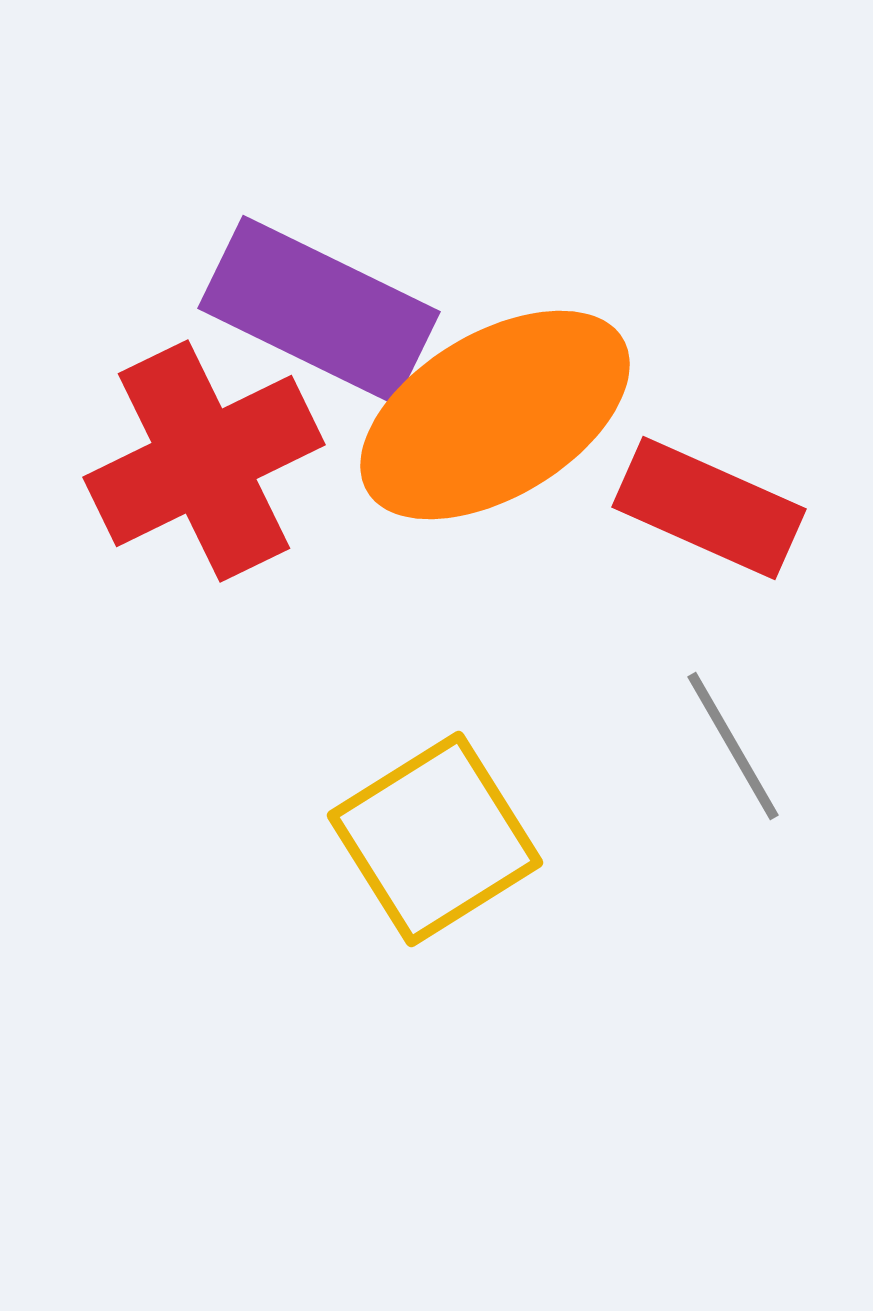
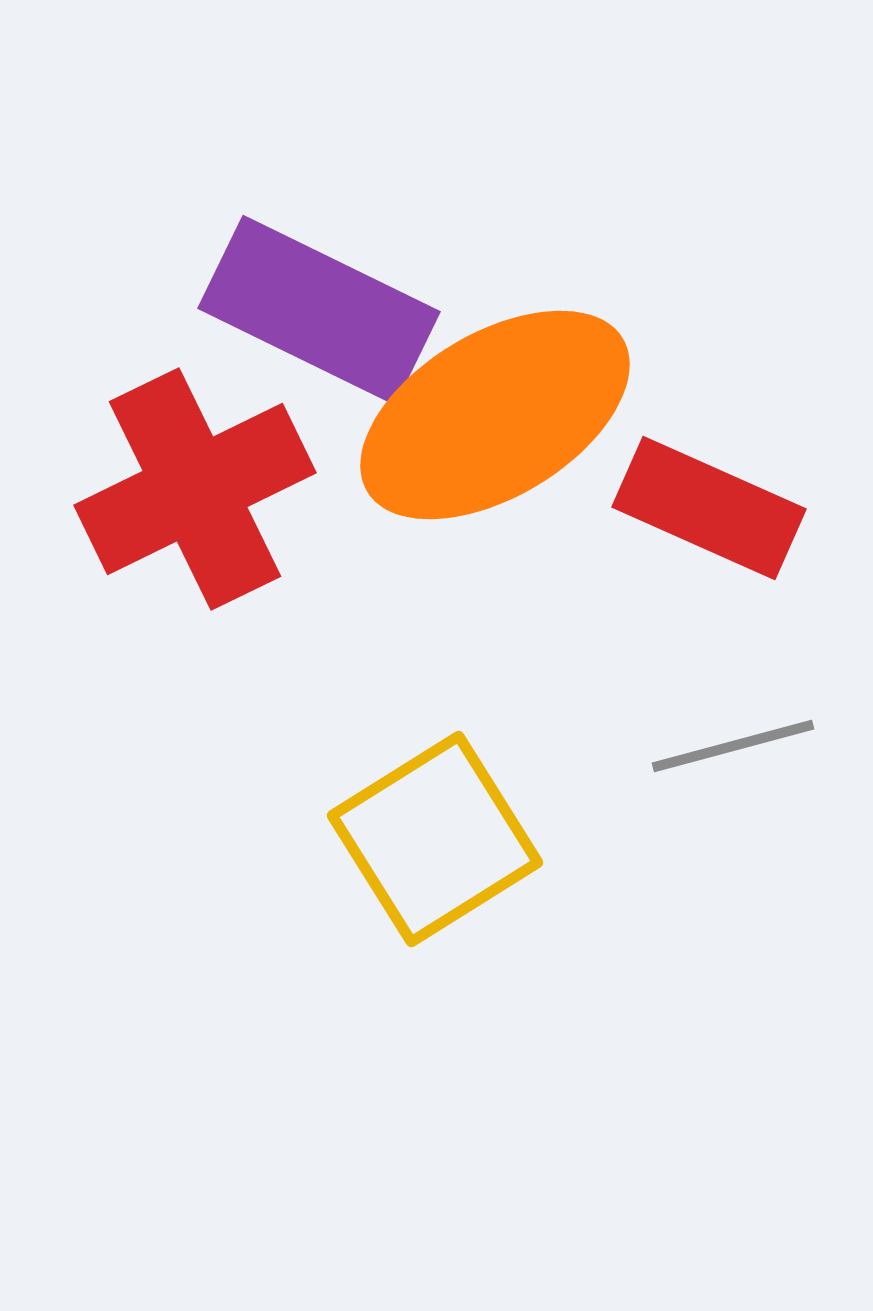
red cross: moved 9 px left, 28 px down
gray line: rotated 75 degrees counterclockwise
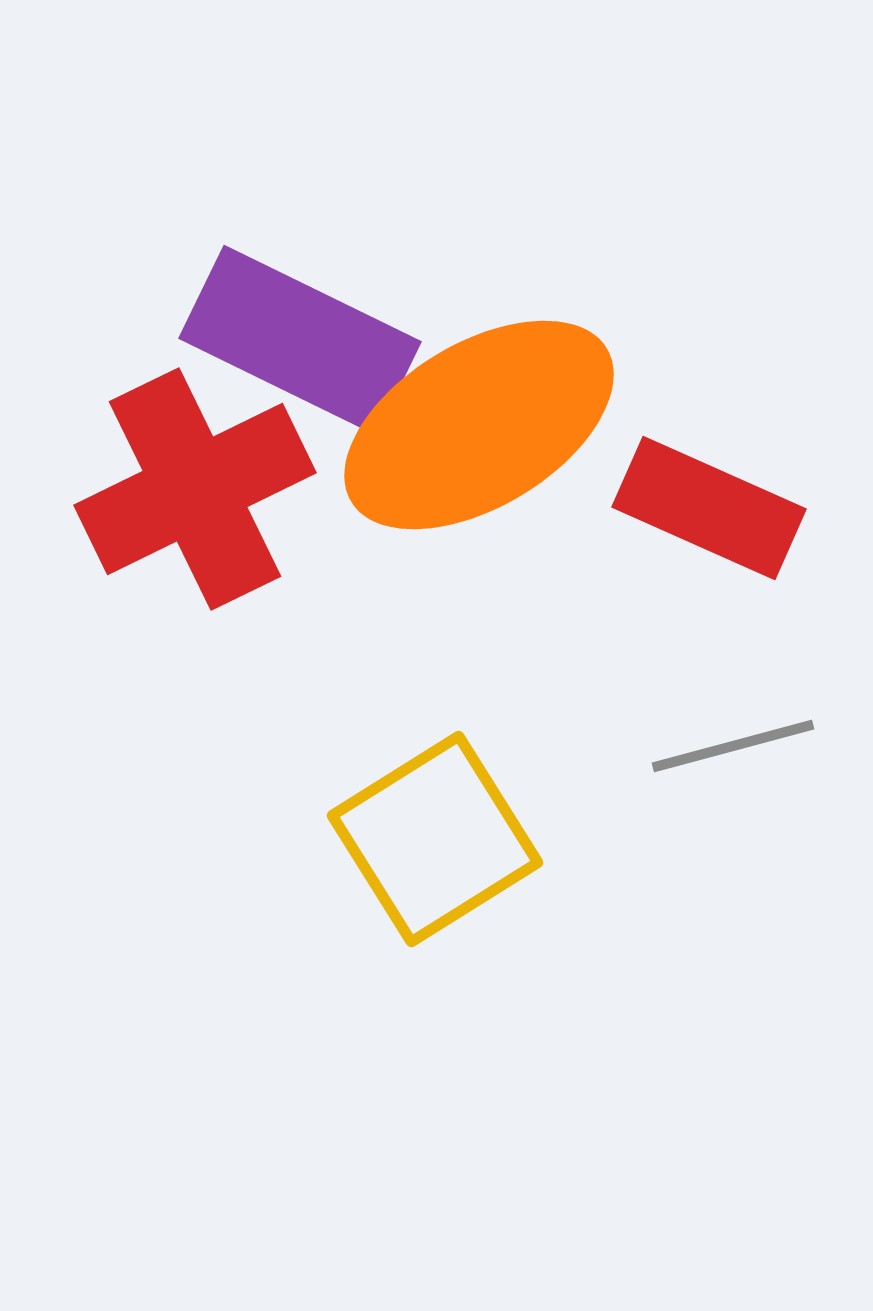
purple rectangle: moved 19 px left, 30 px down
orange ellipse: moved 16 px left, 10 px down
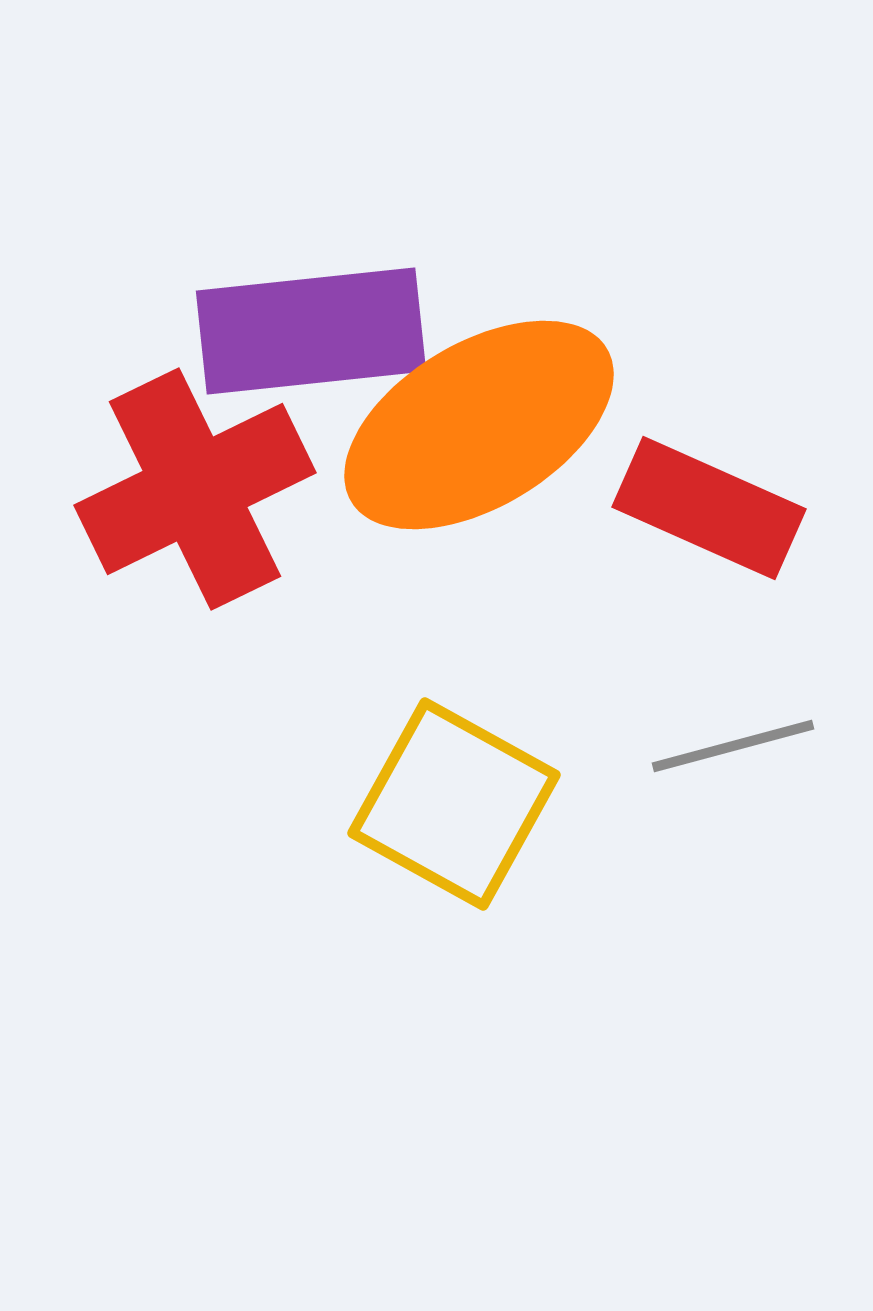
purple rectangle: moved 11 px right, 9 px up; rotated 32 degrees counterclockwise
yellow square: moved 19 px right, 35 px up; rotated 29 degrees counterclockwise
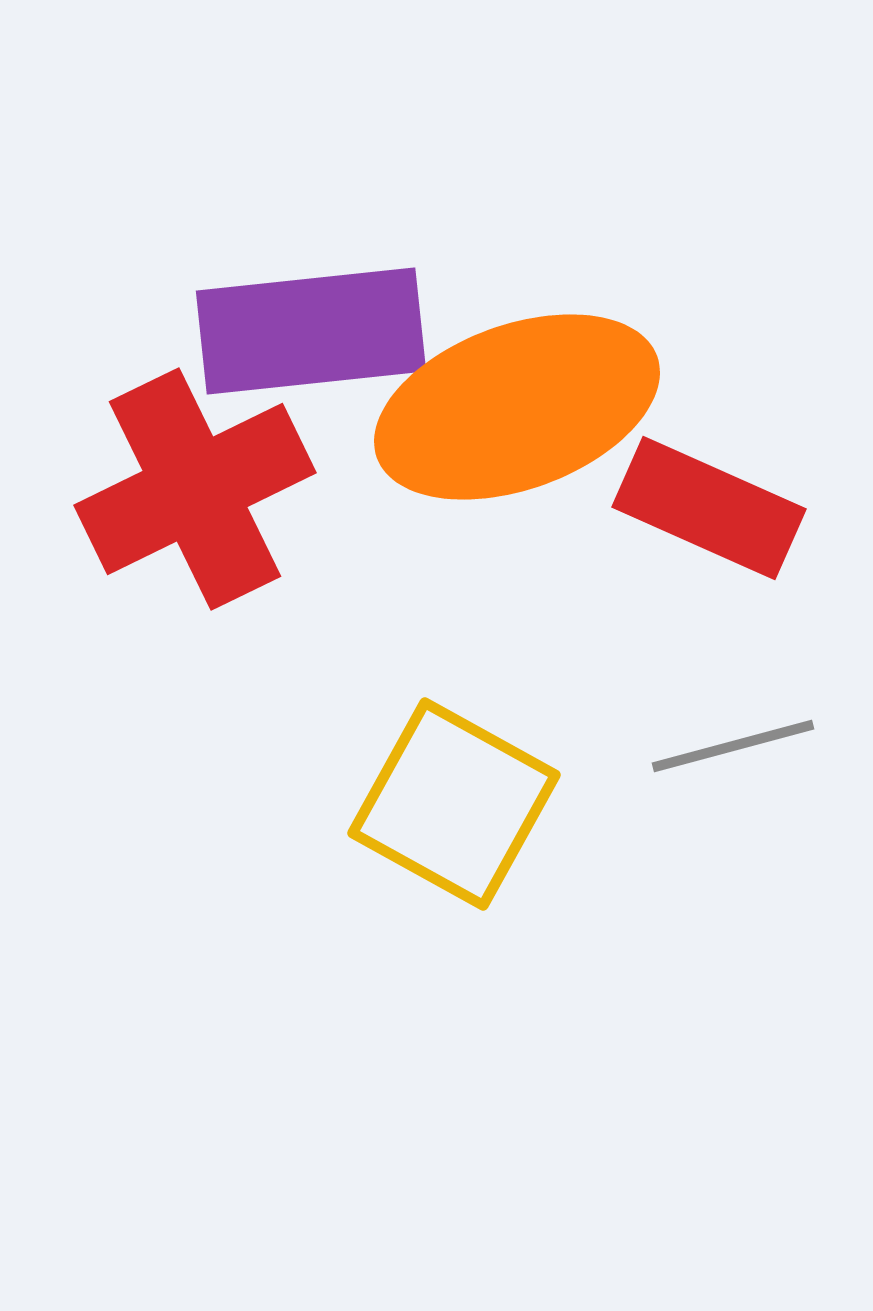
orange ellipse: moved 38 px right, 18 px up; rotated 11 degrees clockwise
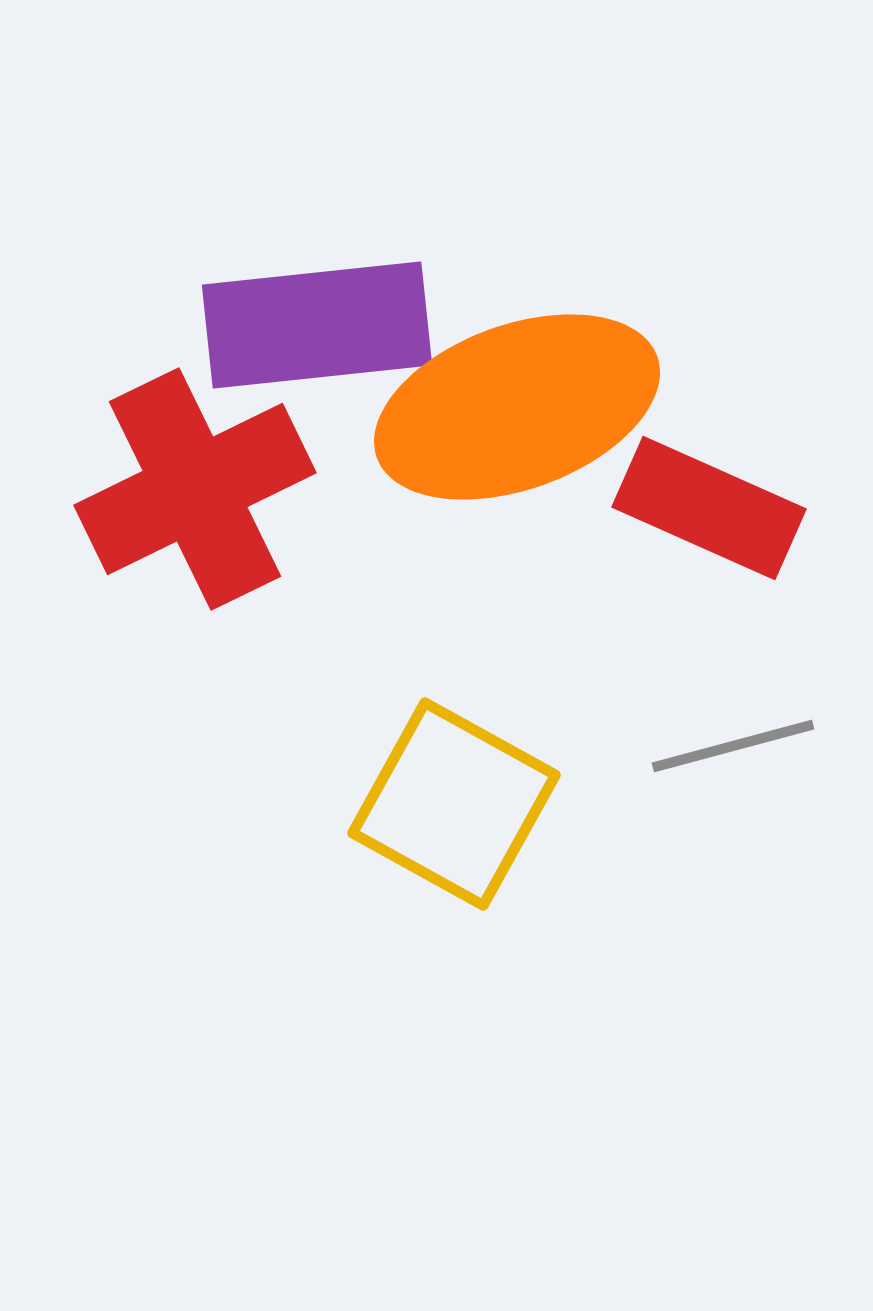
purple rectangle: moved 6 px right, 6 px up
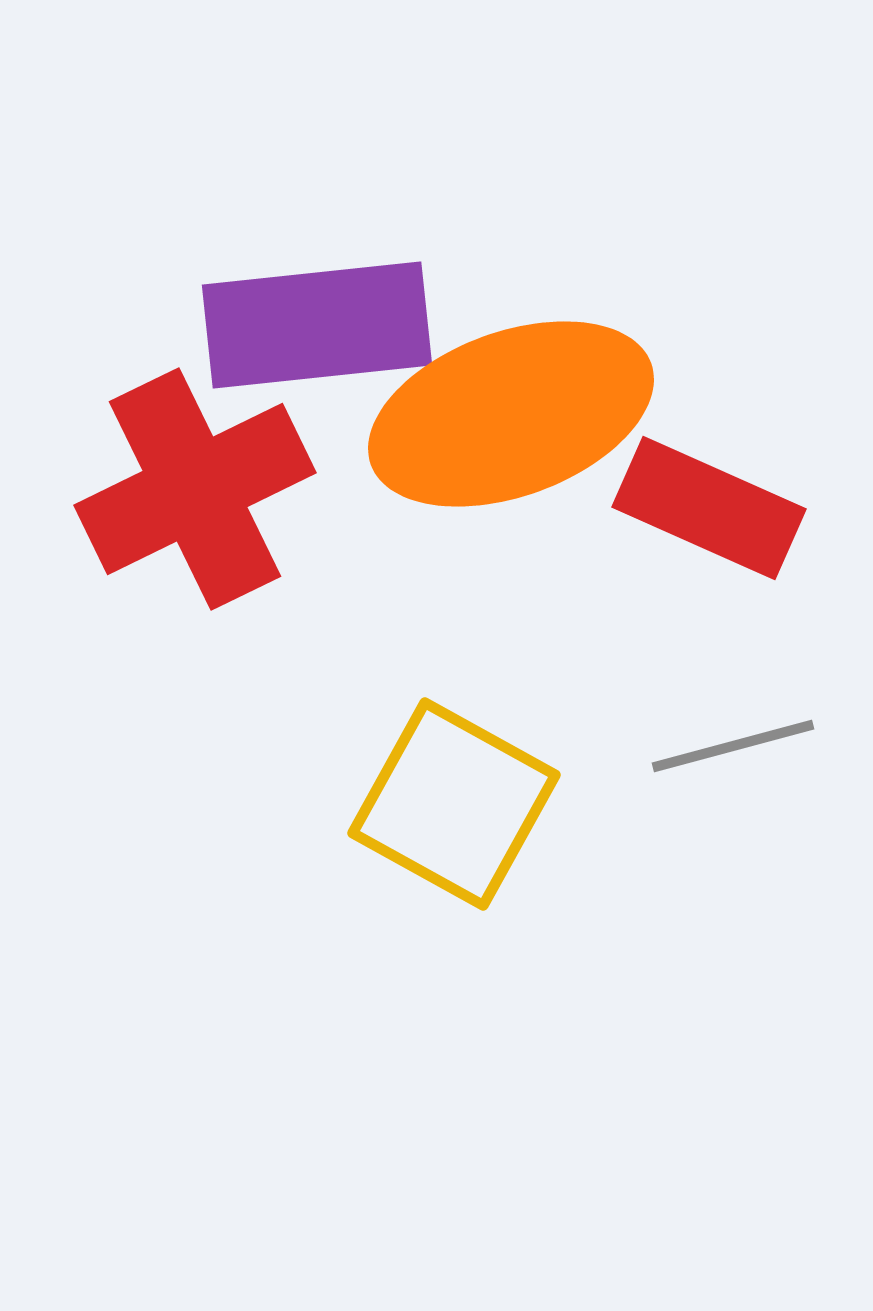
orange ellipse: moved 6 px left, 7 px down
